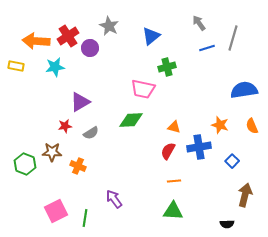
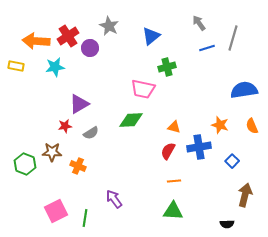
purple triangle: moved 1 px left, 2 px down
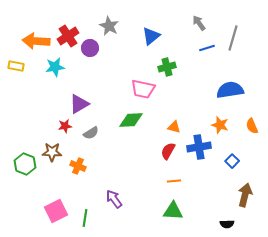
blue semicircle: moved 14 px left
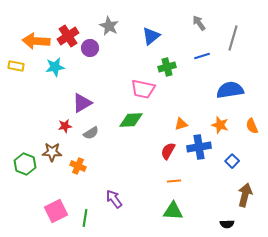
blue line: moved 5 px left, 8 px down
purple triangle: moved 3 px right, 1 px up
orange triangle: moved 7 px right, 3 px up; rotated 32 degrees counterclockwise
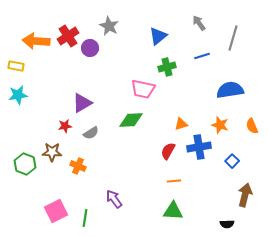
blue triangle: moved 7 px right
cyan star: moved 37 px left, 28 px down
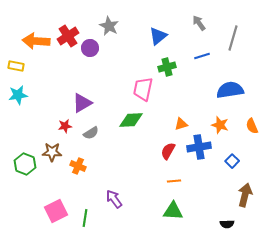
pink trapezoid: rotated 90 degrees clockwise
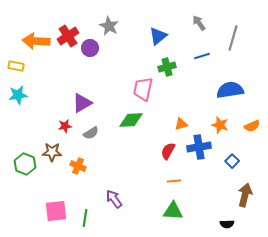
orange semicircle: rotated 91 degrees counterclockwise
pink square: rotated 20 degrees clockwise
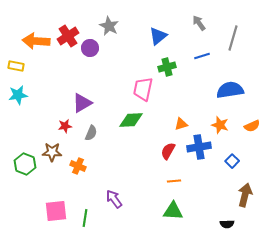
gray semicircle: rotated 35 degrees counterclockwise
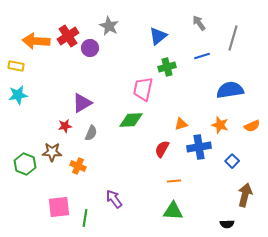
red semicircle: moved 6 px left, 2 px up
pink square: moved 3 px right, 4 px up
